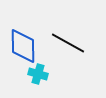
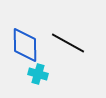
blue diamond: moved 2 px right, 1 px up
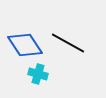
blue diamond: rotated 33 degrees counterclockwise
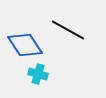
black line: moved 13 px up
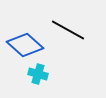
blue diamond: rotated 15 degrees counterclockwise
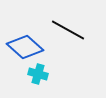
blue diamond: moved 2 px down
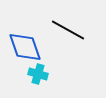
blue diamond: rotated 30 degrees clockwise
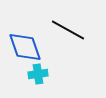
cyan cross: rotated 24 degrees counterclockwise
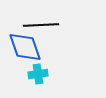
black line: moved 27 px left, 5 px up; rotated 32 degrees counterclockwise
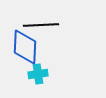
blue diamond: rotated 21 degrees clockwise
